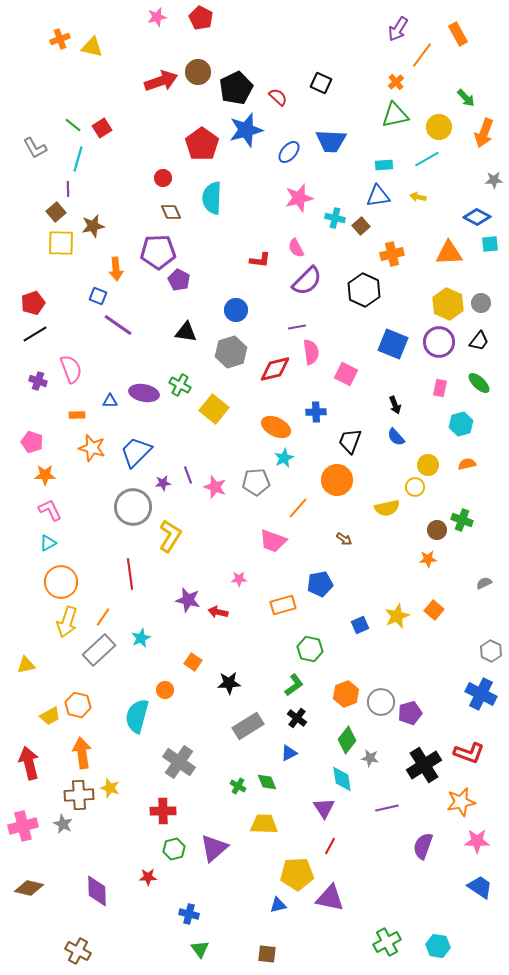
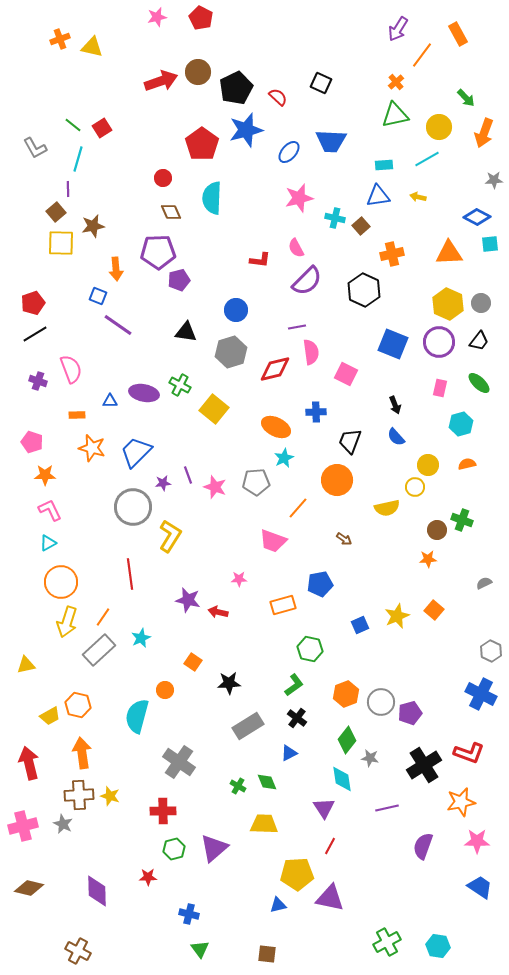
purple pentagon at (179, 280): rotated 30 degrees clockwise
yellow star at (110, 788): moved 8 px down
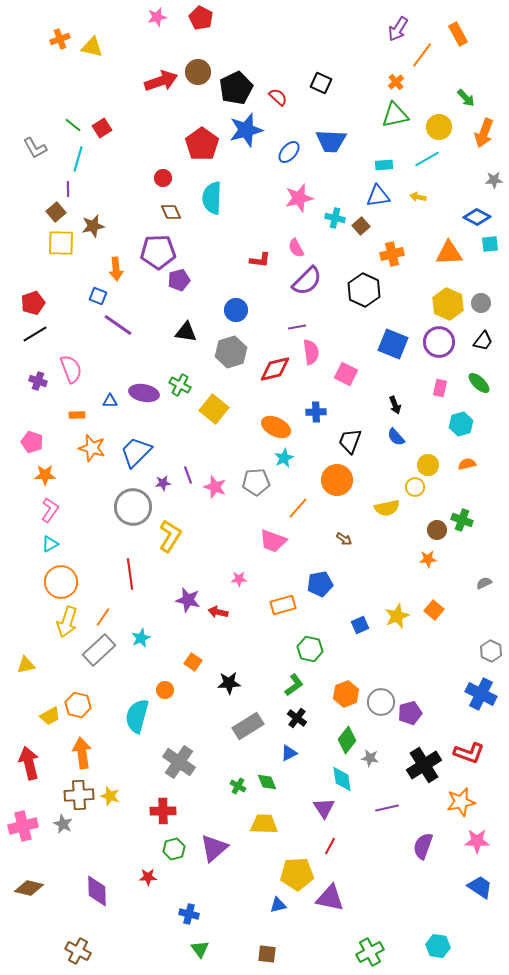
black trapezoid at (479, 341): moved 4 px right
pink L-shape at (50, 510): rotated 60 degrees clockwise
cyan triangle at (48, 543): moved 2 px right, 1 px down
green cross at (387, 942): moved 17 px left, 10 px down
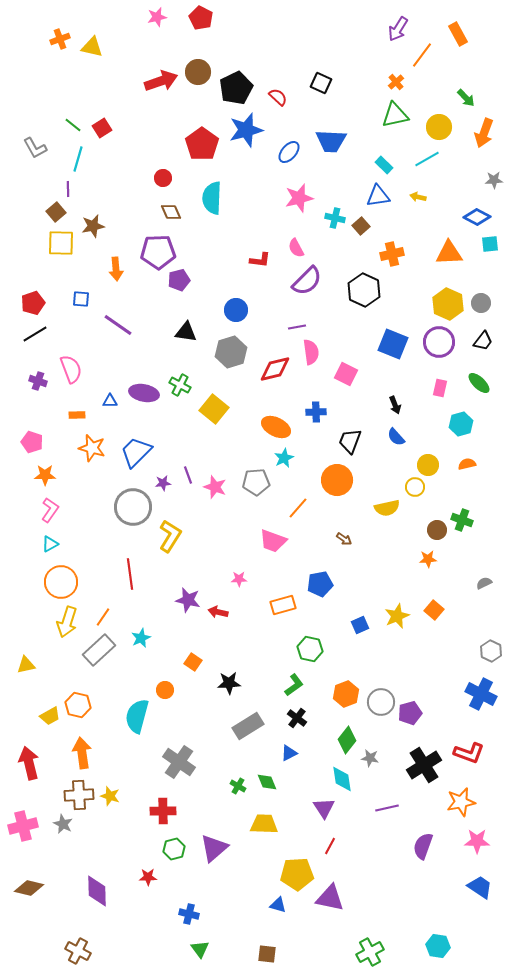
cyan rectangle at (384, 165): rotated 48 degrees clockwise
blue square at (98, 296): moved 17 px left, 3 px down; rotated 18 degrees counterclockwise
blue triangle at (278, 905): rotated 30 degrees clockwise
